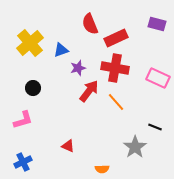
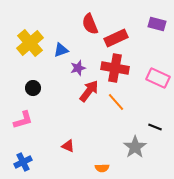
orange semicircle: moved 1 px up
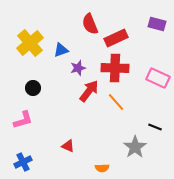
red cross: rotated 8 degrees counterclockwise
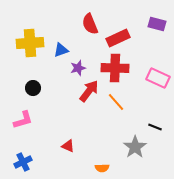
red rectangle: moved 2 px right
yellow cross: rotated 36 degrees clockwise
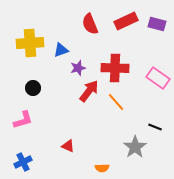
red rectangle: moved 8 px right, 17 px up
pink rectangle: rotated 10 degrees clockwise
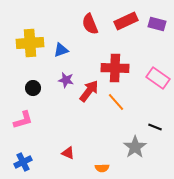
purple star: moved 12 px left, 12 px down; rotated 28 degrees clockwise
red triangle: moved 7 px down
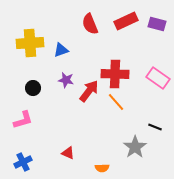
red cross: moved 6 px down
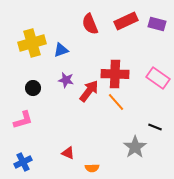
yellow cross: moved 2 px right; rotated 12 degrees counterclockwise
orange semicircle: moved 10 px left
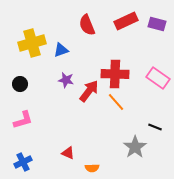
red semicircle: moved 3 px left, 1 px down
black circle: moved 13 px left, 4 px up
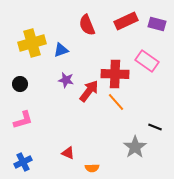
pink rectangle: moved 11 px left, 17 px up
